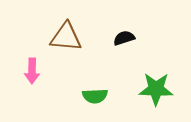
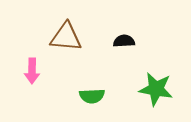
black semicircle: moved 3 px down; rotated 15 degrees clockwise
green star: rotated 8 degrees clockwise
green semicircle: moved 3 px left
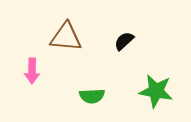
black semicircle: rotated 40 degrees counterclockwise
green star: moved 2 px down
